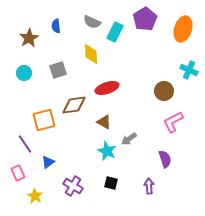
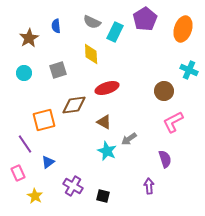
black square: moved 8 px left, 13 px down
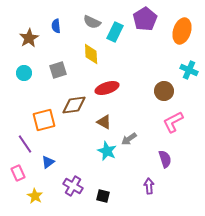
orange ellipse: moved 1 px left, 2 px down
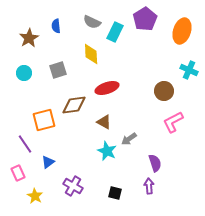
purple semicircle: moved 10 px left, 4 px down
black square: moved 12 px right, 3 px up
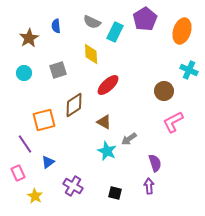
red ellipse: moved 1 px right, 3 px up; rotated 25 degrees counterclockwise
brown diamond: rotated 25 degrees counterclockwise
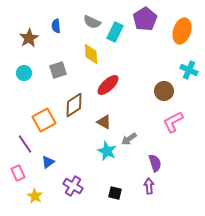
orange square: rotated 15 degrees counterclockwise
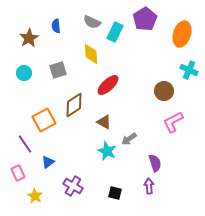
orange ellipse: moved 3 px down
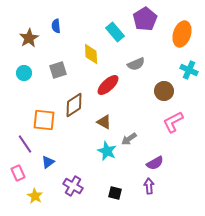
gray semicircle: moved 44 px right, 42 px down; rotated 48 degrees counterclockwise
cyan rectangle: rotated 66 degrees counterclockwise
orange square: rotated 35 degrees clockwise
purple semicircle: rotated 78 degrees clockwise
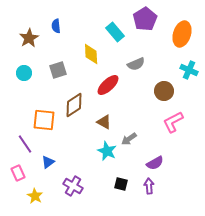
black square: moved 6 px right, 9 px up
